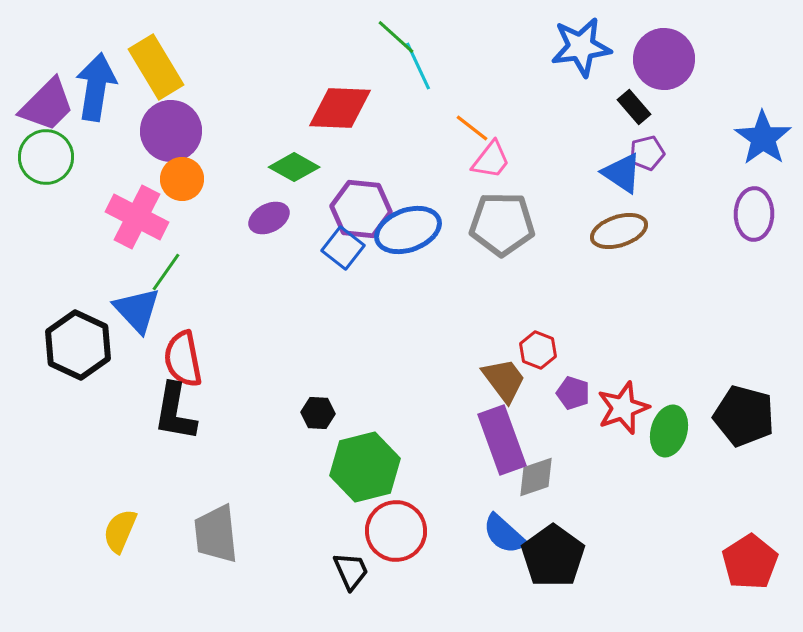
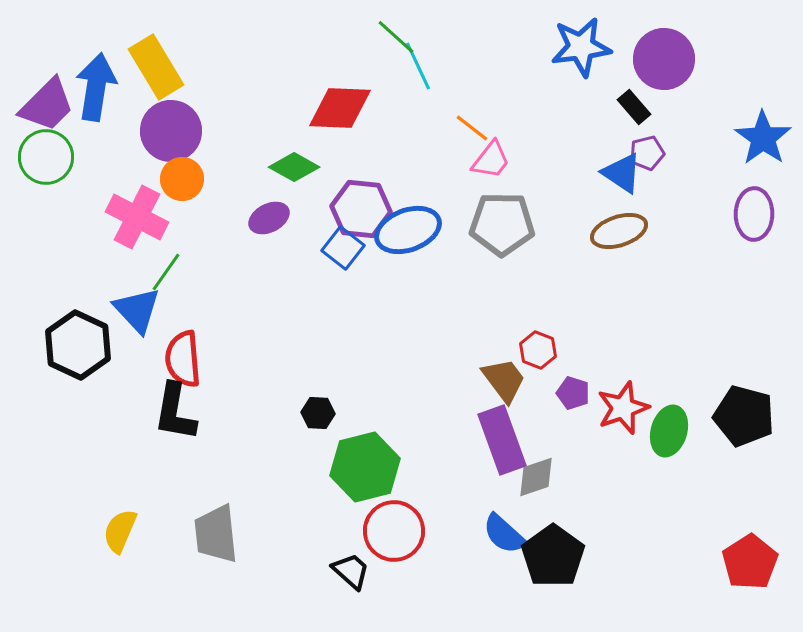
red semicircle at (183, 359): rotated 6 degrees clockwise
red circle at (396, 531): moved 2 px left
black trapezoid at (351, 571): rotated 24 degrees counterclockwise
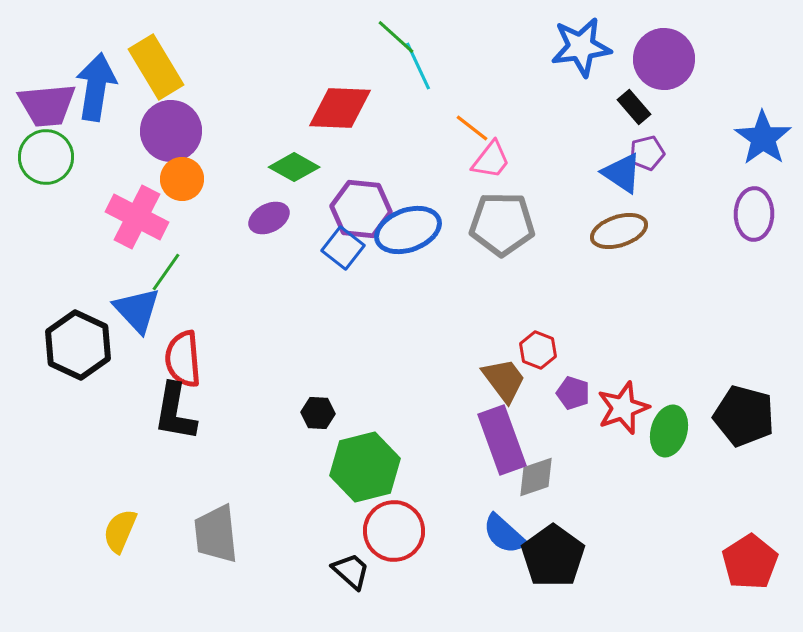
purple trapezoid at (47, 105): rotated 40 degrees clockwise
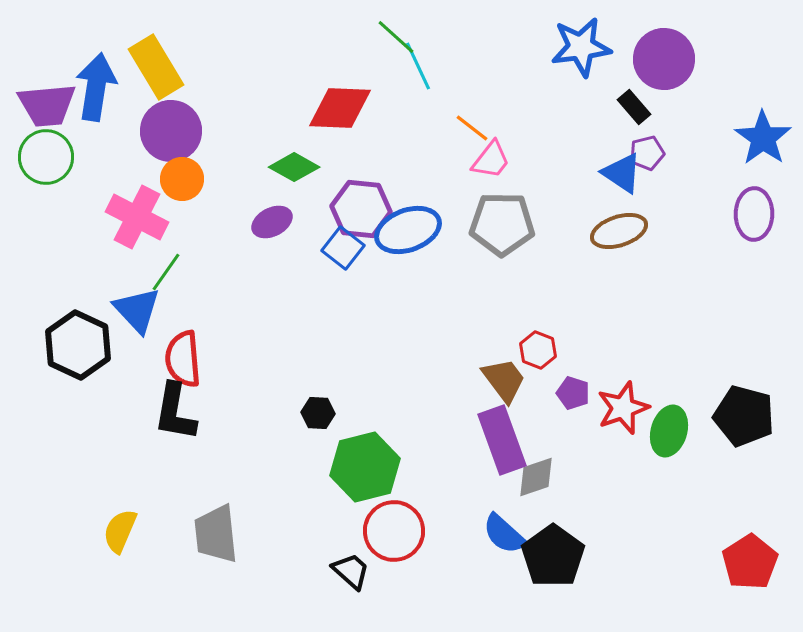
purple ellipse at (269, 218): moved 3 px right, 4 px down
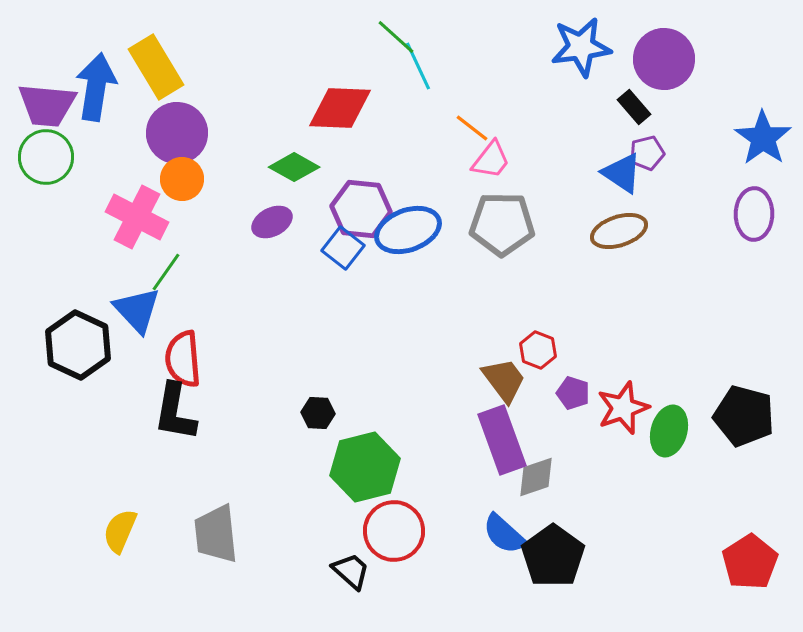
purple trapezoid at (47, 105): rotated 10 degrees clockwise
purple circle at (171, 131): moved 6 px right, 2 px down
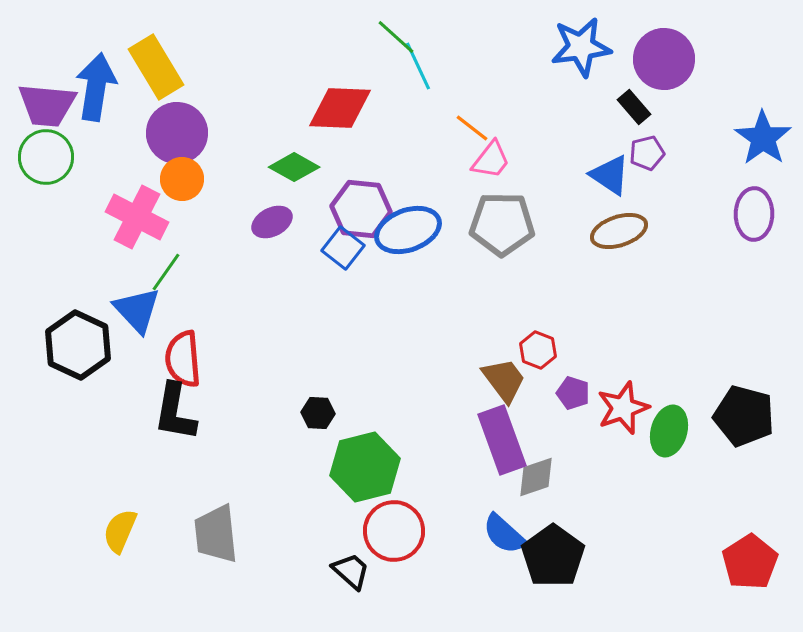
blue triangle at (622, 173): moved 12 px left, 2 px down
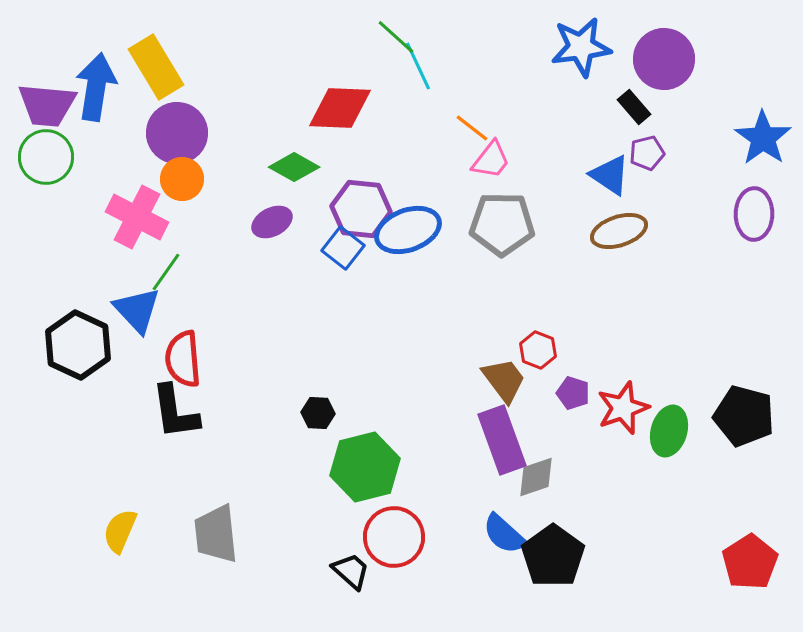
black L-shape at (175, 412): rotated 18 degrees counterclockwise
red circle at (394, 531): moved 6 px down
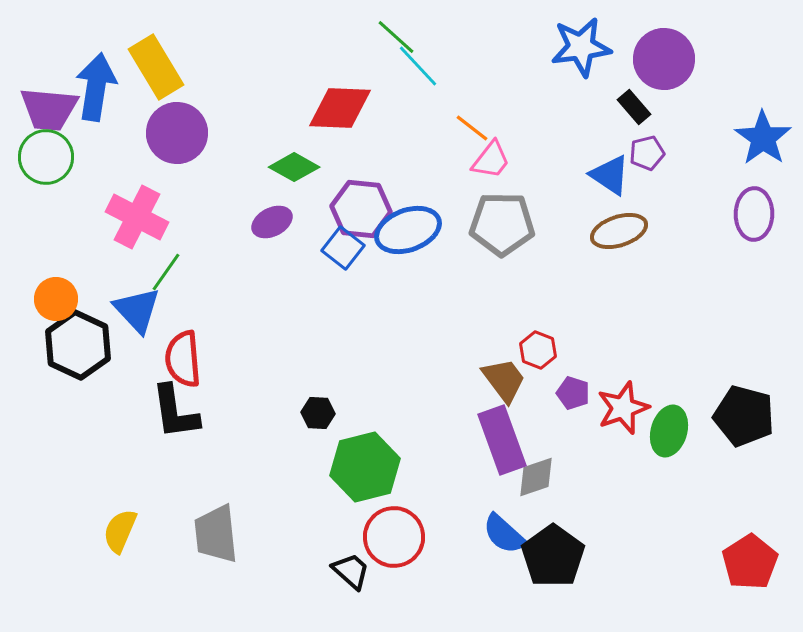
cyan line at (418, 66): rotated 18 degrees counterclockwise
purple trapezoid at (47, 105): moved 2 px right, 4 px down
orange circle at (182, 179): moved 126 px left, 120 px down
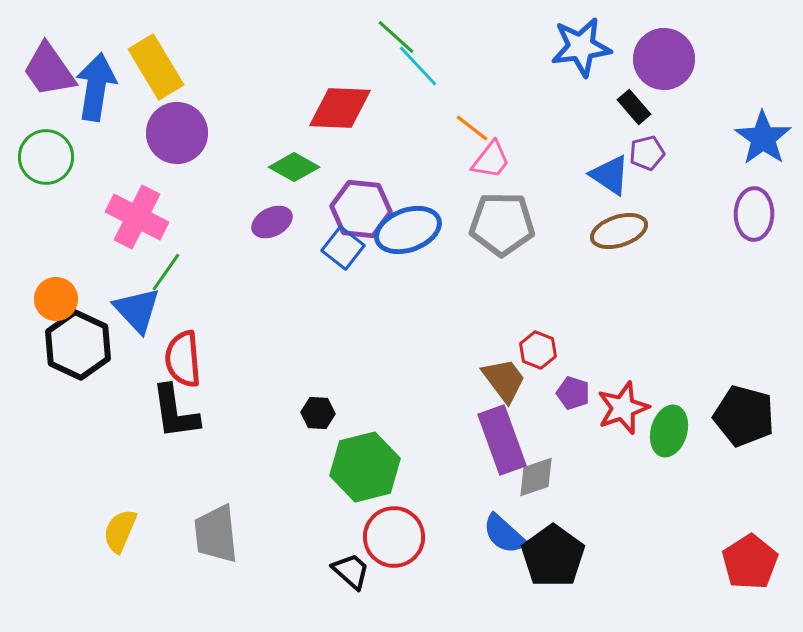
purple trapezoid at (49, 109): moved 39 px up; rotated 50 degrees clockwise
